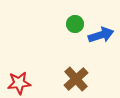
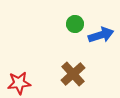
brown cross: moved 3 px left, 5 px up
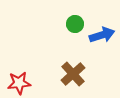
blue arrow: moved 1 px right
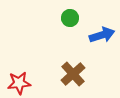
green circle: moved 5 px left, 6 px up
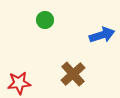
green circle: moved 25 px left, 2 px down
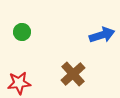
green circle: moved 23 px left, 12 px down
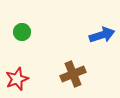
brown cross: rotated 20 degrees clockwise
red star: moved 2 px left, 4 px up; rotated 15 degrees counterclockwise
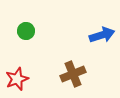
green circle: moved 4 px right, 1 px up
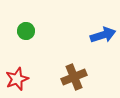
blue arrow: moved 1 px right
brown cross: moved 1 px right, 3 px down
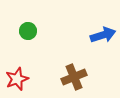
green circle: moved 2 px right
